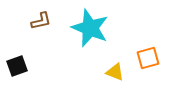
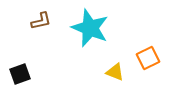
orange square: rotated 10 degrees counterclockwise
black square: moved 3 px right, 8 px down
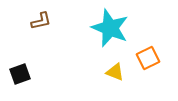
cyan star: moved 20 px right
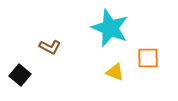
brown L-shape: moved 9 px right, 26 px down; rotated 40 degrees clockwise
orange square: rotated 25 degrees clockwise
black square: moved 1 px down; rotated 30 degrees counterclockwise
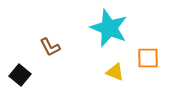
cyan star: moved 1 px left
brown L-shape: rotated 35 degrees clockwise
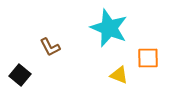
yellow triangle: moved 4 px right, 3 px down
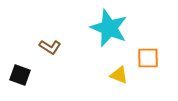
brown L-shape: rotated 30 degrees counterclockwise
black square: rotated 20 degrees counterclockwise
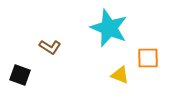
yellow triangle: moved 1 px right
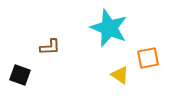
brown L-shape: rotated 35 degrees counterclockwise
orange square: rotated 10 degrees counterclockwise
yellow triangle: rotated 12 degrees clockwise
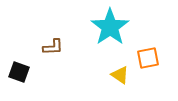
cyan star: moved 1 px right, 1 px up; rotated 15 degrees clockwise
brown L-shape: moved 3 px right
black square: moved 1 px left, 3 px up
